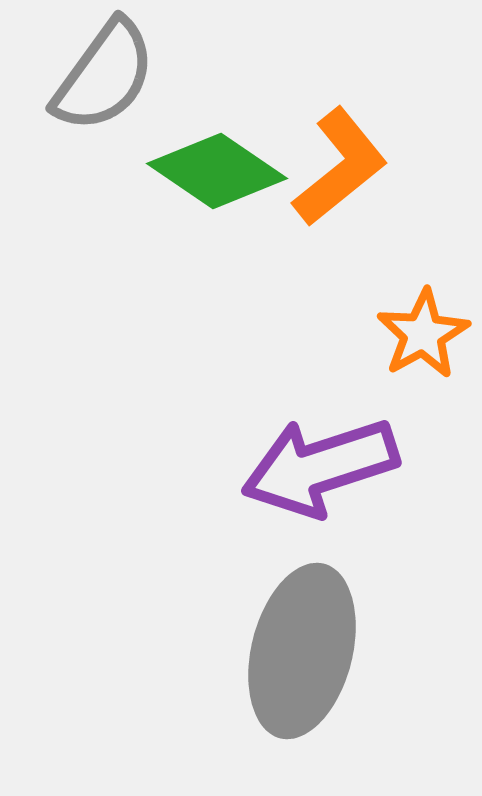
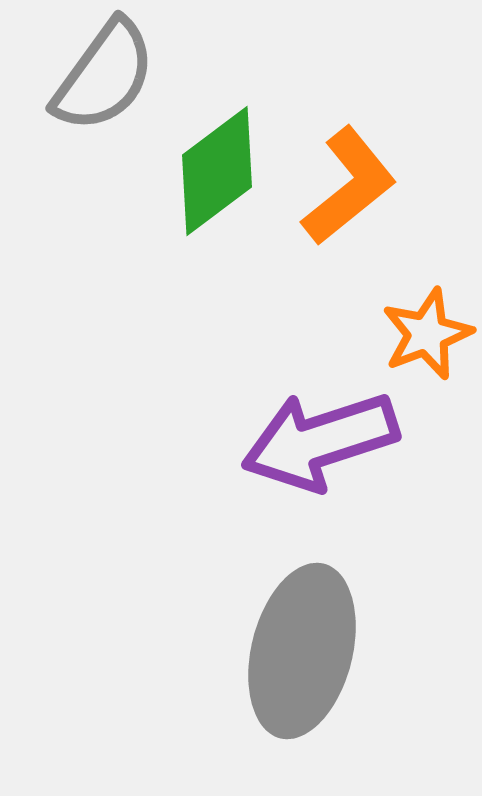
orange L-shape: moved 9 px right, 19 px down
green diamond: rotated 71 degrees counterclockwise
orange star: moved 4 px right; rotated 8 degrees clockwise
purple arrow: moved 26 px up
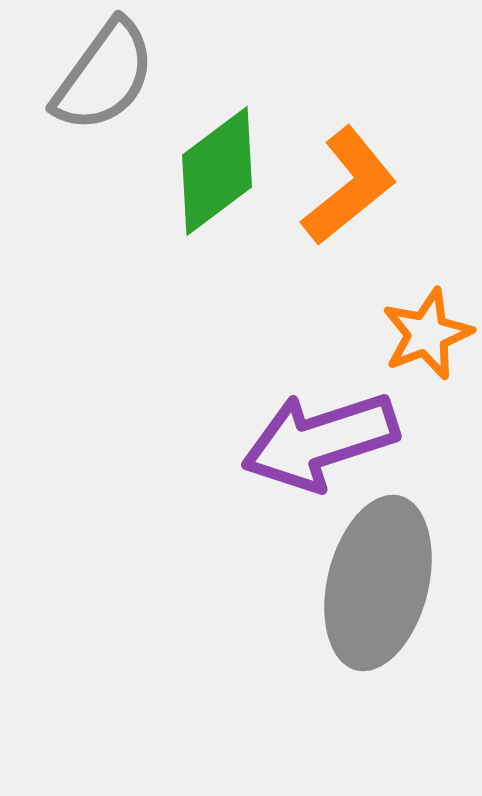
gray ellipse: moved 76 px right, 68 px up
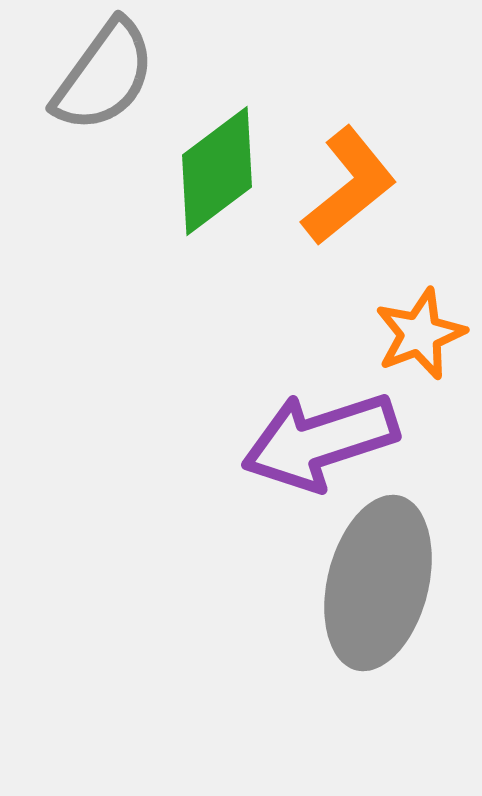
orange star: moved 7 px left
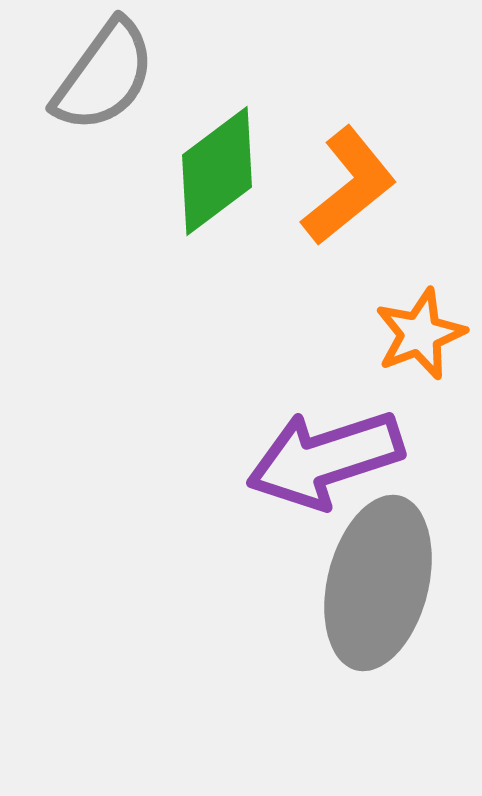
purple arrow: moved 5 px right, 18 px down
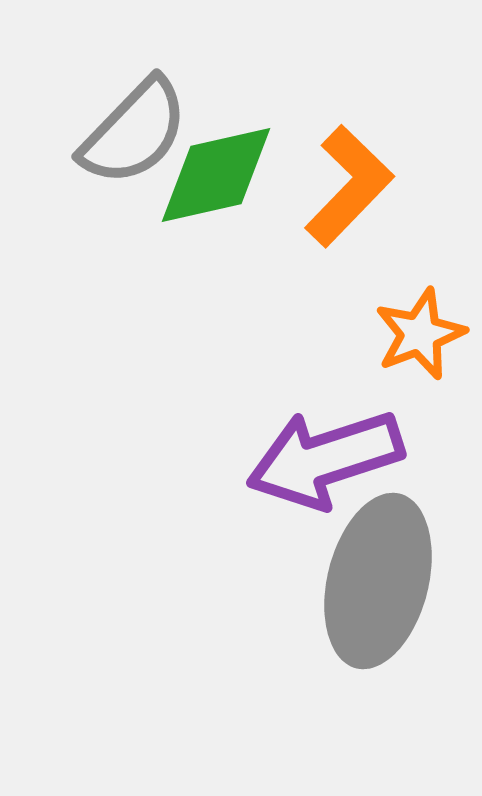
gray semicircle: moved 30 px right, 56 px down; rotated 8 degrees clockwise
green diamond: moved 1 px left, 4 px down; rotated 24 degrees clockwise
orange L-shape: rotated 7 degrees counterclockwise
gray ellipse: moved 2 px up
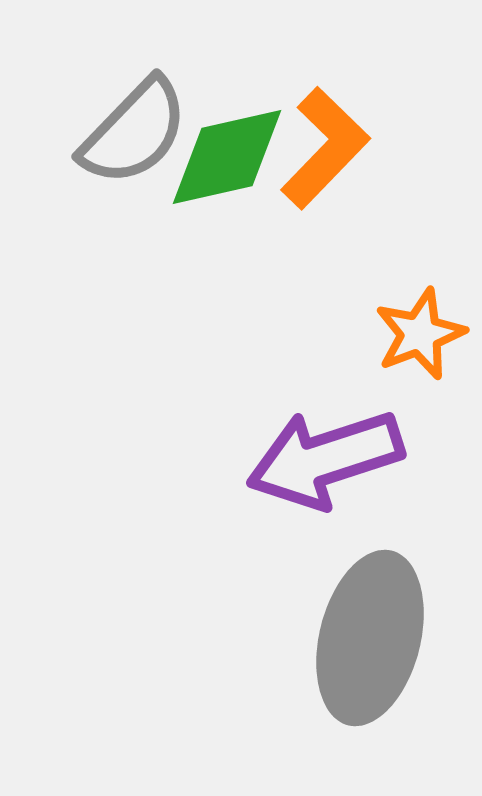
green diamond: moved 11 px right, 18 px up
orange L-shape: moved 24 px left, 38 px up
gray ellipse: moved 8 px left, 57 px down
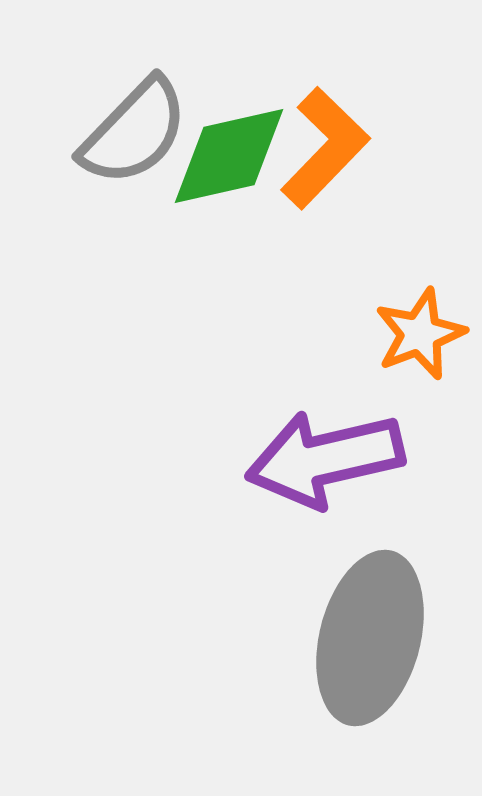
green diamond: moved 2 px right, 1 px up
purple arrow: rotated 5 degrees clockwise
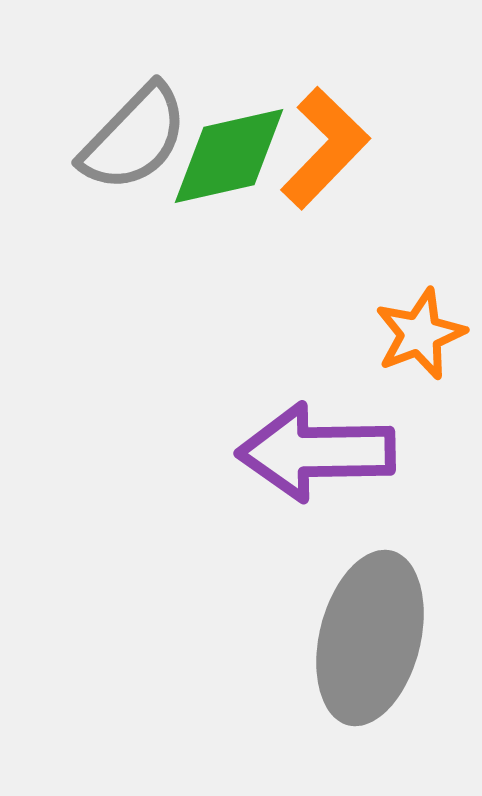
gray semicircle: moved 6 px down
purple arrow: moved 9 px left, 7 px up; rotated 12 degrees clockwise
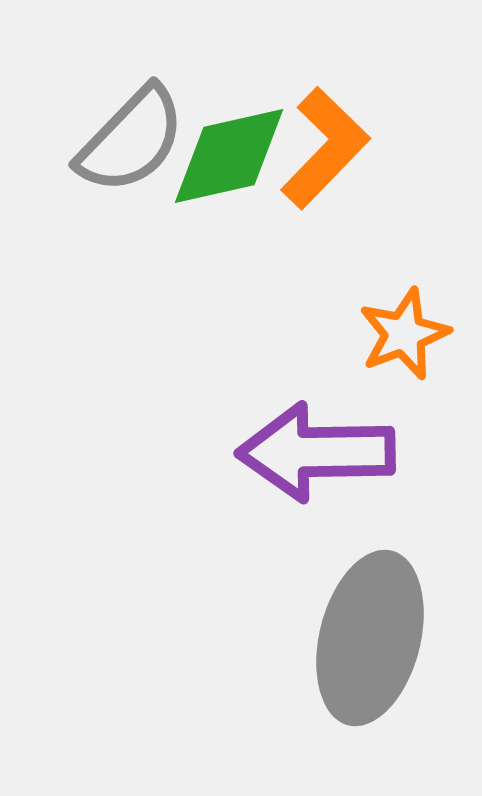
gray semicircle: moved 3 px left, 2 px down
orange star: moved 16 px left
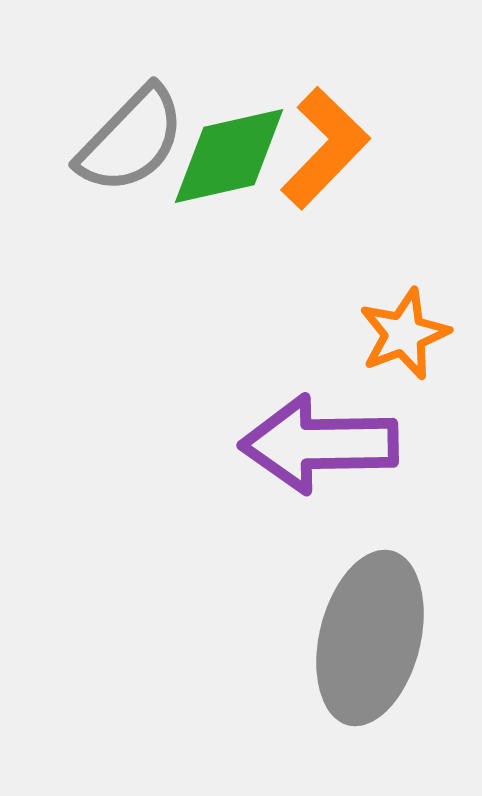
purple arrow: moved 3 px right, 8 px up
